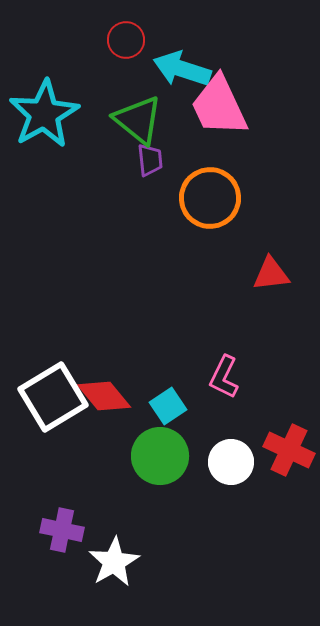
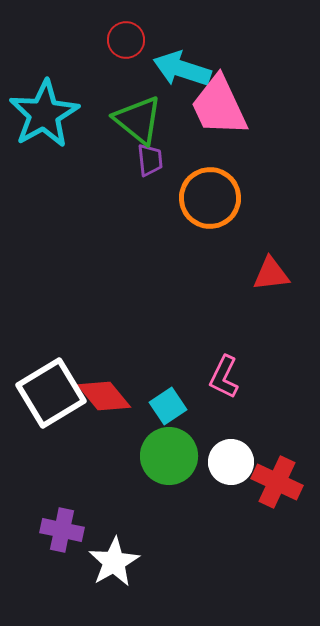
white square: moved 2 px left, 4 px up
red cross: moved 12 px left, 32 px down
green circle: moved 9 px right
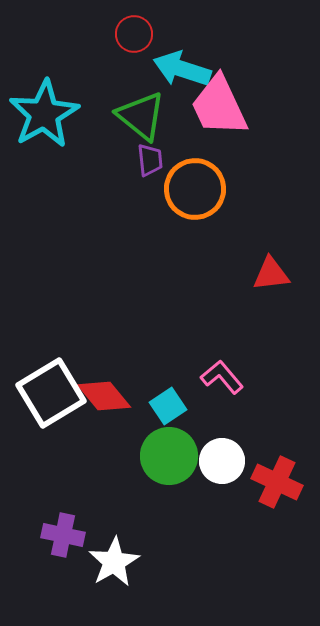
red circle: moved 8 px right, 6 px up
green triangle: moved 3 px right, 4 px up
orange circle: moved 15 px left, 9 px up
pink L-shape: moved 2 px left; rotated 114 degrees clockwise
white circle: moved 9 px left, 1 px up
purple cross: moved 1 px right, 5 px down
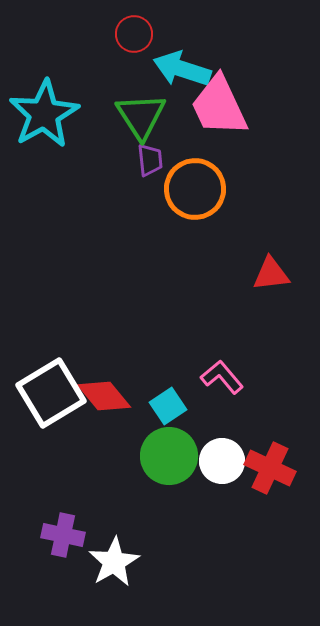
green triangle: rotated 18 degrees clockwise
red cross: moved 7 px left, 14 px up
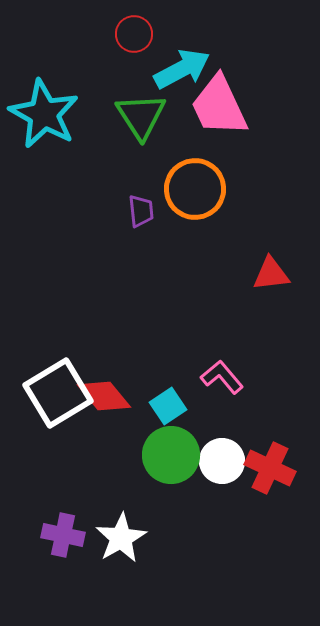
cyan arrow: rotated 134 degrees clockwise
cyan star: rotated 14 degrees counterclockwise
purple trapezoid: moved 9 px left, 51 px down
white square: moved 7 px right
green circle: moved 2 px right, 1 px up
white star: moved 7 px right, 24 px up
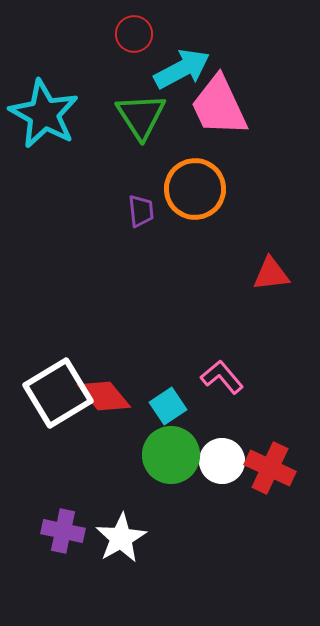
purple cross: moved 4 px up
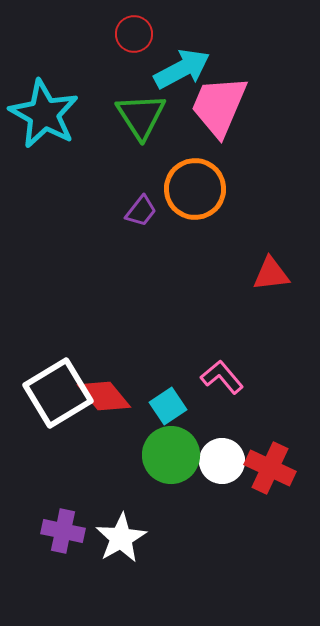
pink trapezoid: rotated 48 degrees clockwise
purple trapezoid: rotated 44 degrees clockwise
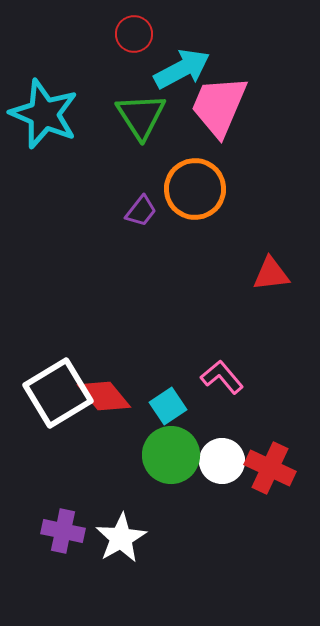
cyan star: rotated 6 degrees counterclockwise
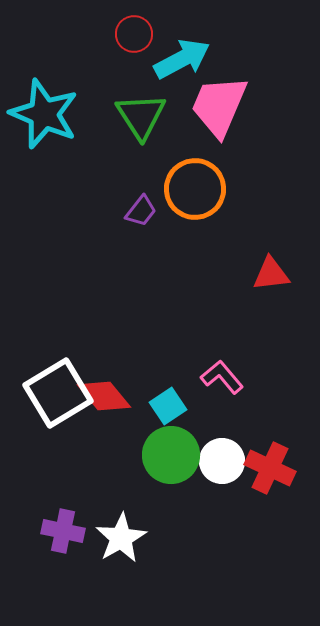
cyan arrow: moved 10 px up
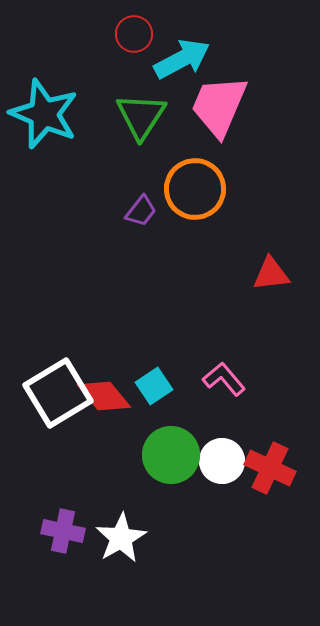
green triangle: rotated 6 degrees clockwise
pink L-shape: moved 2 px right, 2 px down
cyan square: moved 14 px left, 20 px up
